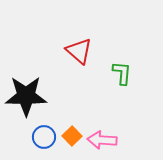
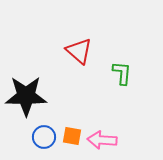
orange square: rotated 36 degrees counterclockwise
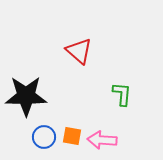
green L-shape: moved 21 px down
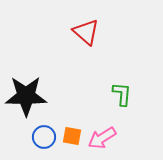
red triangle: moved 7 px right, 19 px up
pink arrow: moved 2 px up; rotated 36 degrees counterclockwise
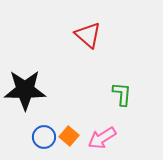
red triangle: moved 2 px right, 3 px down
black star: moved 1 px left, 6 px up
orange square: moved 3 px left; rotated 30 degrees clockwise
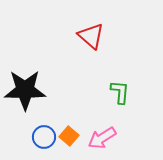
red triangle: moved 3 px right, 1 px down
green L-shape: moved 2 px left, 2 px up
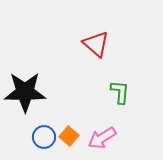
red triangle: moved 5 px right, 8 px down
black star: moved 2 px down
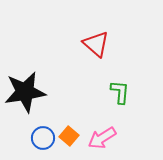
black star: rotated 9 degrees counterclockwise
blue circle: moved 1 px left, 1 px down
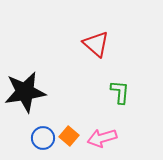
pink arrow: rotated 16 degrees clockwise
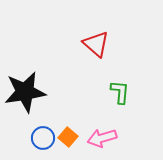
orange square: moved 1 px left, 1 px down
